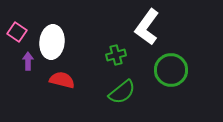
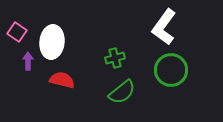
white L-shape: moved 17 px right
green cross: moved 1 px left, 3 px down
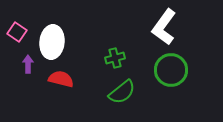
purple arrow: moved 3 px down
red semicircle: moved 1 px left, 1 px up
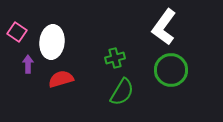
red semicircle: rotated 30 degrees counterclockwise
green semicircle: rotated 20 degrees counterclockwise
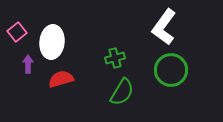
pink square: rotated 18 degrees clockwise
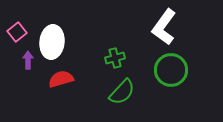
purple arrow: moved 4 px up
green semicircle: rotated 12 degrees clockwise
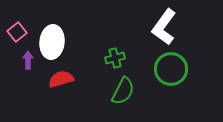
green circle: moved 1 px up
green semicircle: moved 1 px right, 1 px up; rotated 16 degrees counterclockwise
